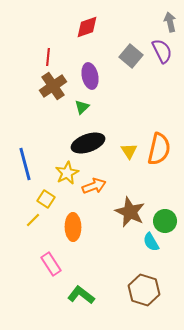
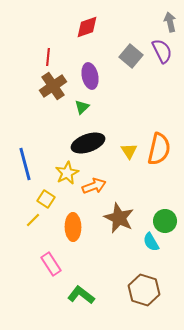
brown star: moved 11 px left, 6 px down
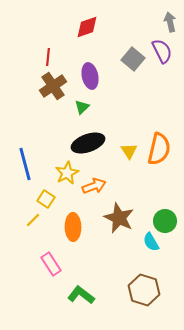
gray square: moved 2 px right, 3 px down
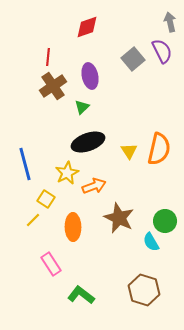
gray square: rotated 10 degrees clockwise
black ellipse: moved 1 px up
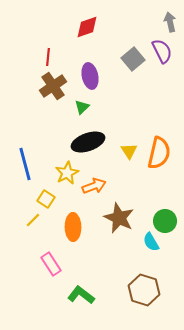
orange semicircle: moved 4 px down
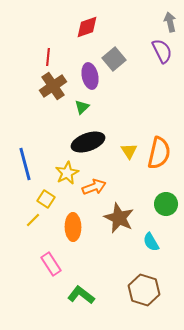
gray square: moved 19 px left
orange arrow: moved 1 px down
green circle: moved 1 px right, 17 px up
